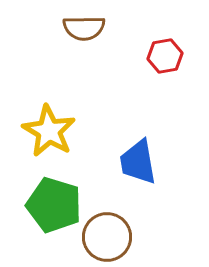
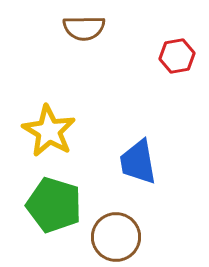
red hexagon: moved 12 px right
brown circle: moved 9 px right
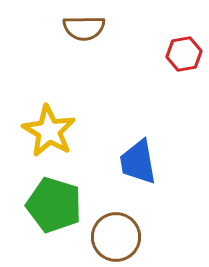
red hexagon: moved 7 px right, 2 px up
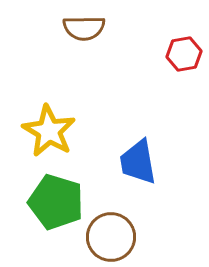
green pentagon: moved 2 px right, 3 px up
brown circle: moved 5 px left
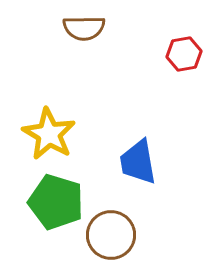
yellow star: moved 3 px down
brown circle: moved 2 px up
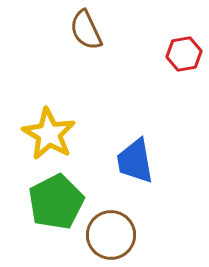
brown semicircle: moved 2 px right, 2 px down; rotated 66 degrees clockwise
blue trapezoid: moved 3 px left, 1 px up
green pentagon: rotated 28 degrees clockwise
